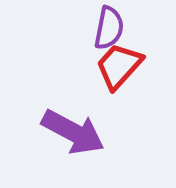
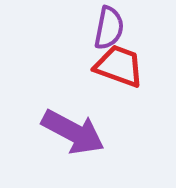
red trapezoid: rotated 68 degrees clockwise
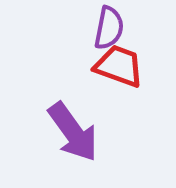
purple arrow: rotated 26 degrees clockwise
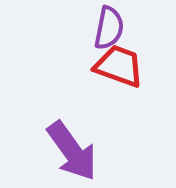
purple arrow: moved 1 px left, 19 px down
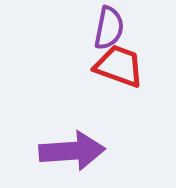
purple arrow: rotated 58 degrees counterclockwise
